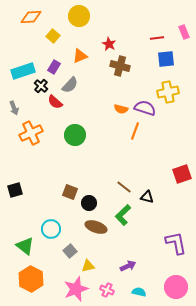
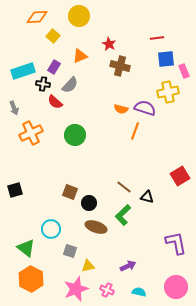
orange diamond: moved 6 px right
pink rectangle: moved 39 px down
black cross: moved 2 px right, 2 px up; rotated 32 degrees counterclockwise
red square: moved 2 px left, 2 px down; rotated 12 degrees counterclockwise
green triangle: moved 1 px right, 2 px down
gray square: rotated 32 degrees counterclockwise
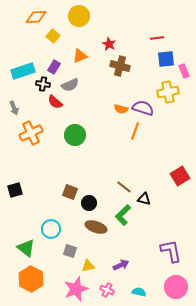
orange diamond: moved 1 px left
gray semicircle: rotated 24 degrees clockwise
purple semicircle: moved 2 px left
black triangle: moved 3 px left, 2 px down
purple L-shape: moved 5 px left, 8 px down
purple arrow: moved 7 px left, 1 px up
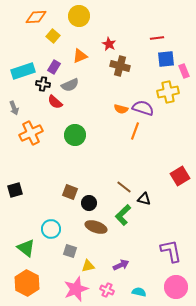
orange hexagon: moved 4 px left, 4 px down
